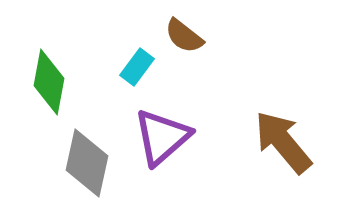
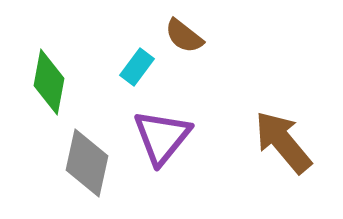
purple triangle: rotated 10 degrees counterclockwise
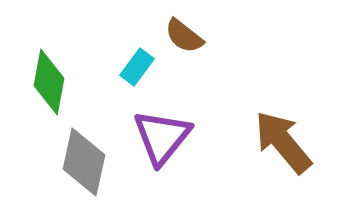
gray diamond: moved 3 px left, 1 px up
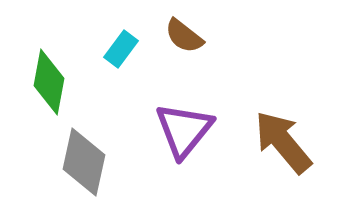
cyan rectangle: moved 16 px left, 18 px up
purple triangle: moved 22 px right, 7 px up
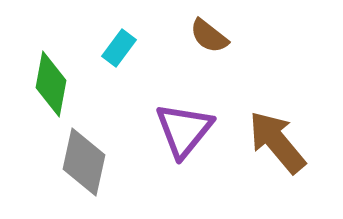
brown semicircle: moved 25 px right
cyan rectangle: moved 2 px left, 1 px up
green diamond: moved 2 px right, 2 px down
brown arrow: moved 6 px left
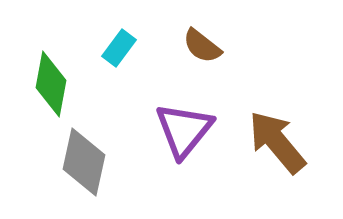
brown semicircle: moved 7 px left, 10 px down
